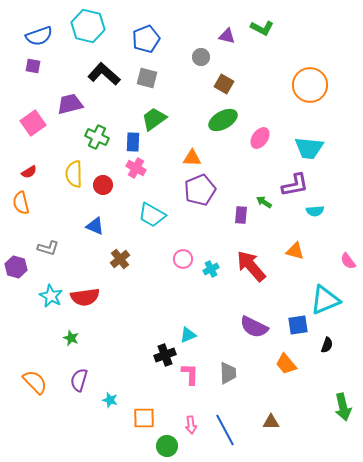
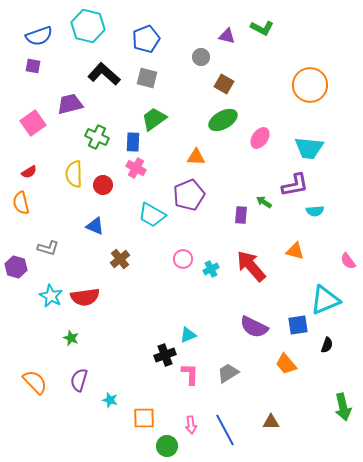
orange triangle at (192, 158): moved 4 px right, 1 px up
purple pentagon at (200, 190): moved 11 px left, 5 px down
gray trapezoid at (228, 373): rotated 120 degrees counterclockwise
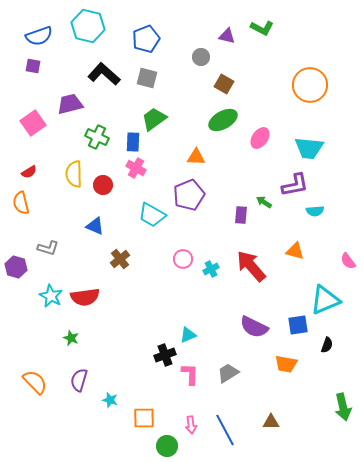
orange trapezoid at (286, 364): rotated 40 degrees counterclockwise
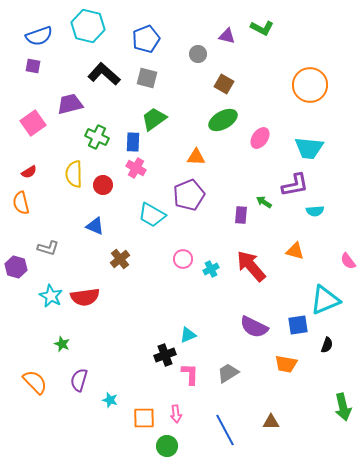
gray circle at (201, 57): moved 3 px left, 3 px up
green star at (71, 338): moved 9 px left, 6 px down
pink arrow at (191, 425): moved 15 px left, 11 px up
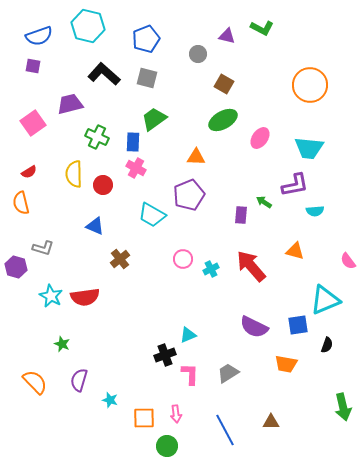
gray L-shape at (48, 248): moved 5 px left
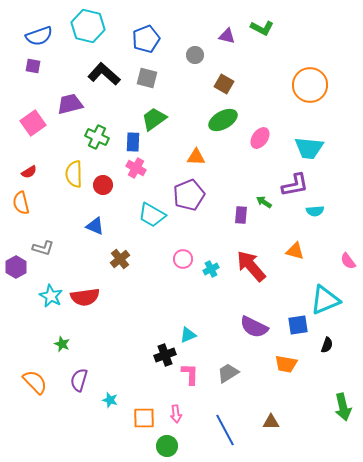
gray circle at (198, 54): moved 3 px left, 1 px down
purple hexagon at (16, 267): rotated 15 degrees clockwise
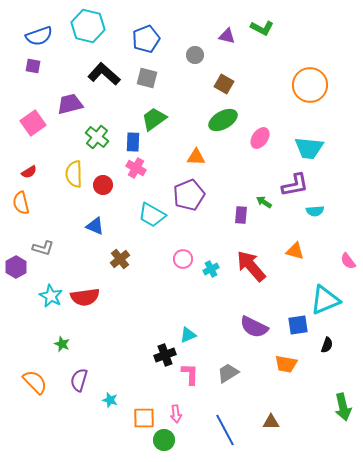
green cross at (97, 137): rotated 15 degrees clockwise
green circle at (167, 446): moved 3 px left, 6 px up
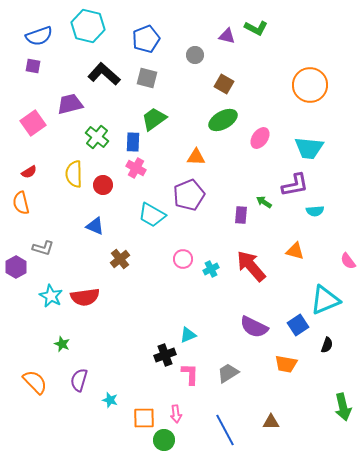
green L-shape at (262, 28): moved 6 px left
blue square at (298, 325): rotated 25 degrees counterclockwise
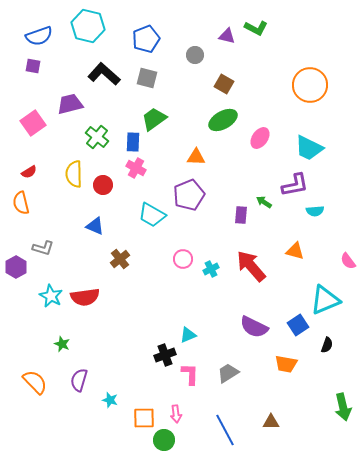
cyan trapezoid at (309, 148): rotated 20 degrees clockwise
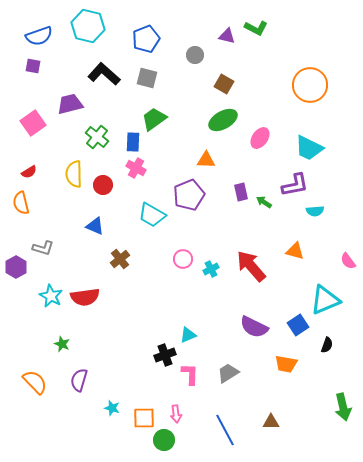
orange triangle at (196, 157): moved 10 px right, 3 px down
purple rectangle at (241, 215): moved 23 px up; rotated 18 degrees counterclockwise
cyan star at (110, 400): moved 2 px right, 8 px down
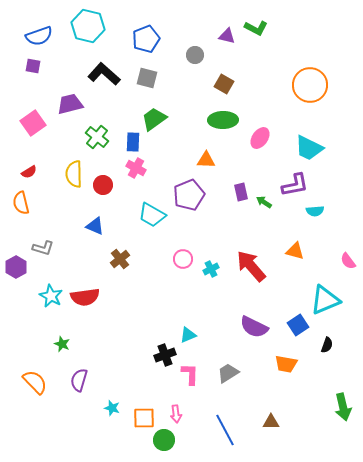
green ellipse at (223, 120): rotated 28 degrees clockwise
